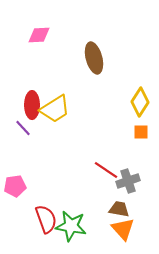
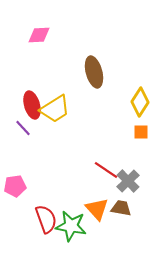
brown ellipse: moved 14 px down
red ellipse: rotated 16 degrees counterclockwise
gray cross: rotated 25 degrees counterclockwise
brown trapezoid: moved 2 px right, 1 px up
orange triangle: moved 26 px left, 20 px up
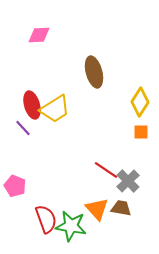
pink pentagon: rotated 30 degrees clockwise
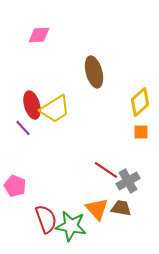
yellow diamond: rotated 16 degrees clockwise
gray cross: rotated 15 degrees clockwise
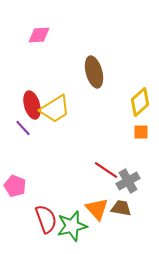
green star: moved 1 px right; rotated 24 degrees counterclockwise
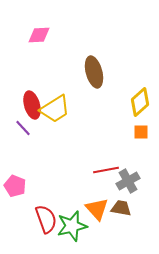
red line: rotated 45 degrees counterclockwise
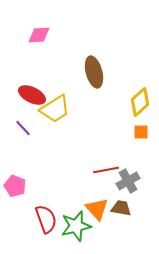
red ellipse: moved 10 px up; rotated 48 degrees counterclockwise
green star: moved 4 px right
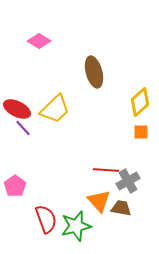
pink diamond: moved 6 px down; rotated 35 degrees clockwise
red ellipse: moved 15 px left, 14 px down
yellow trapezoid: rotated 12 degrees counterclockwise
red line: rotated 15 degrees clockwise
pink pentagon: rotated 15 degrees clockwise
orange triangle: moved 2 px right, 8 px up
